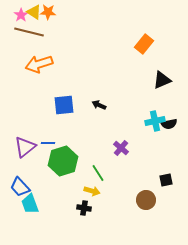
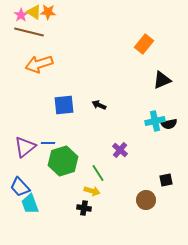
purple cross: moved 1 px left, 2 px down
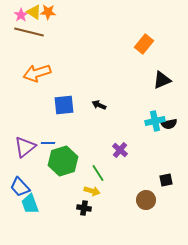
orange arrow: moved 2 px left, 9 px down
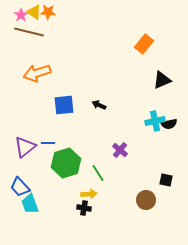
green hexagon: moved 3 px right, 2 px down
black square: rotated 24 degrees clockwise
yellow arrow: moved 3 px left, 3 px down; rotated 21 degrees counterclockwise
